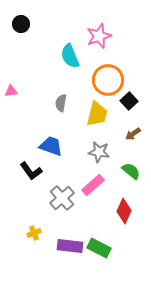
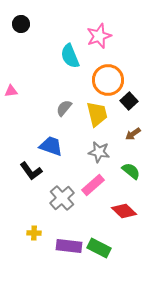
gray semicircle: moved 3 px right, 5 px down; rotated 30 degrees clockwise
yellow trapezoid: rotated 28 degrees counterclockwise
red diamond: rotated 70 degrees counterclockwise
yellow cross: rotated 24 degrees clockwise
purple rectangle: moved 1 px left
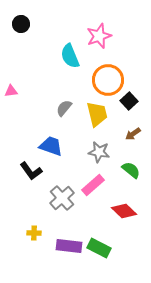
green semicircle: moved 1 px up
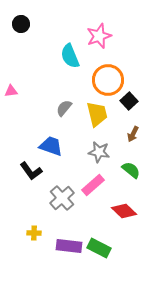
brown arrow: rotated 28 degrees counterclockwise
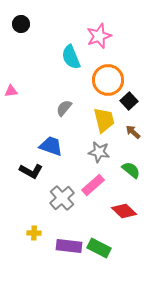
cyan semicircle: moved 1 px right, 1 px down
yellow trapezoid: moved 7 px right, 6 px down
brown arrow: moved 2 px up; rotated 105 degrees clockwise
black L-shape: rotated 25 degrees counterclockwise
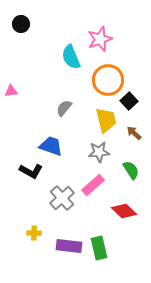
pink star: moved 1 px right, 3 px down
yellow trapezoid: moved 2 px right
brown arrow: moved 1 px right, 1 px down
gray star: rotated 15 degrees counterclockwise
green semicircle: rotated 18 degrees clockwise
green rectangle: rotated 50 degrees clockwise
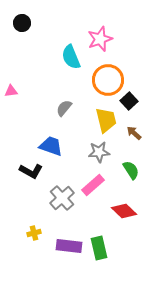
black circle: moved 1 px right, 1 px up
yellow cross: rotated 16 degrees counterclockwise
